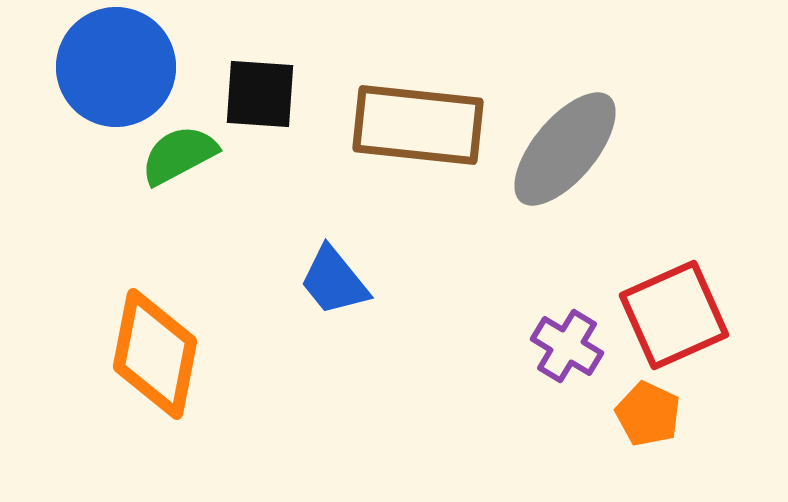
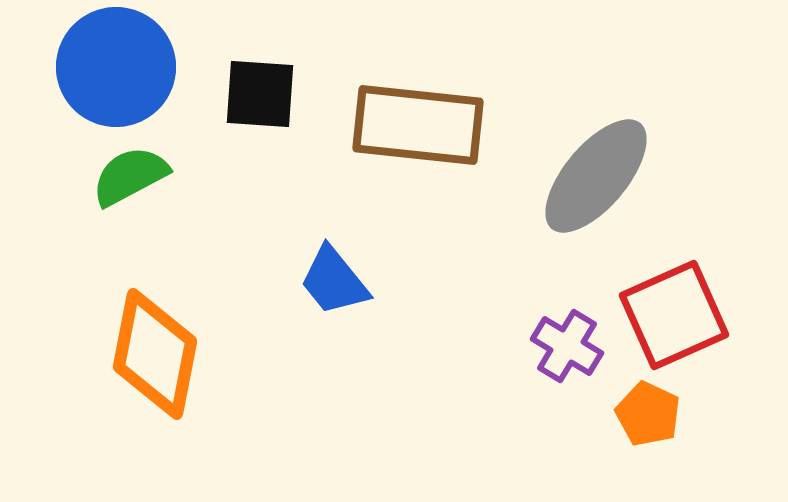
gray ellipse: moved 31 px right, 27 px down
green semicircle: moved 49 px left, 21 px down
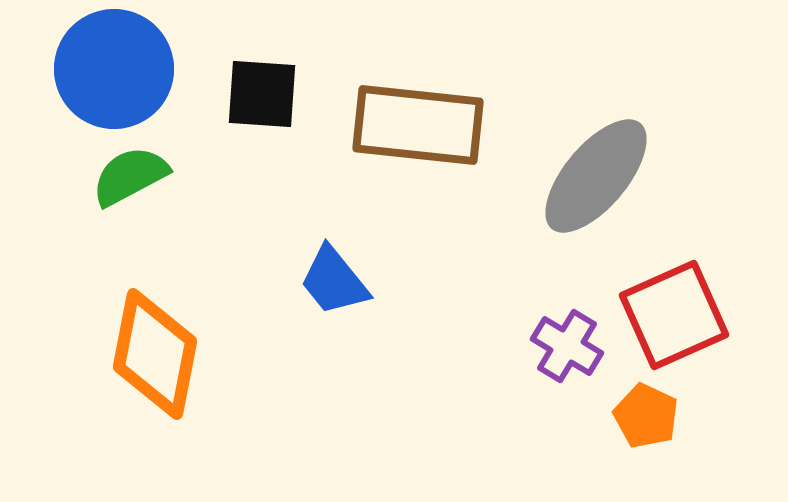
blue circle: moved 2 px left, 2 px down
black square: moved 2 px right
orange pentagon: moved 2 px left, 2 px down
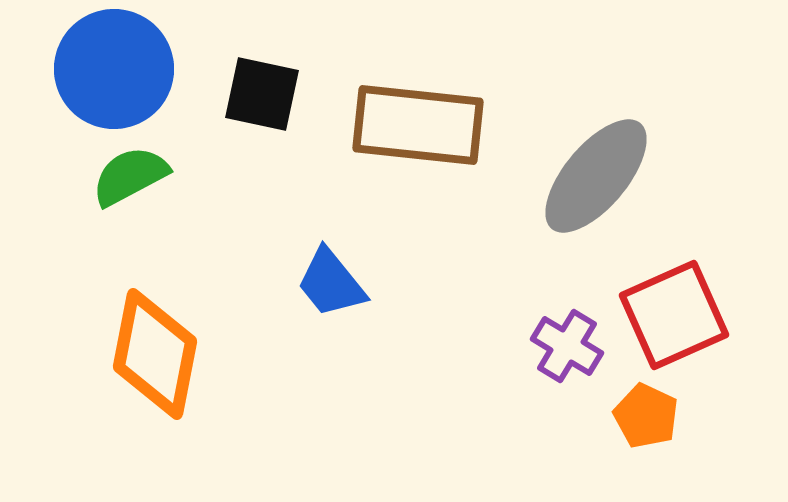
black square: rotated 8 degrees clockwise
blue trapezoid: moved 3 px left, 2 px down
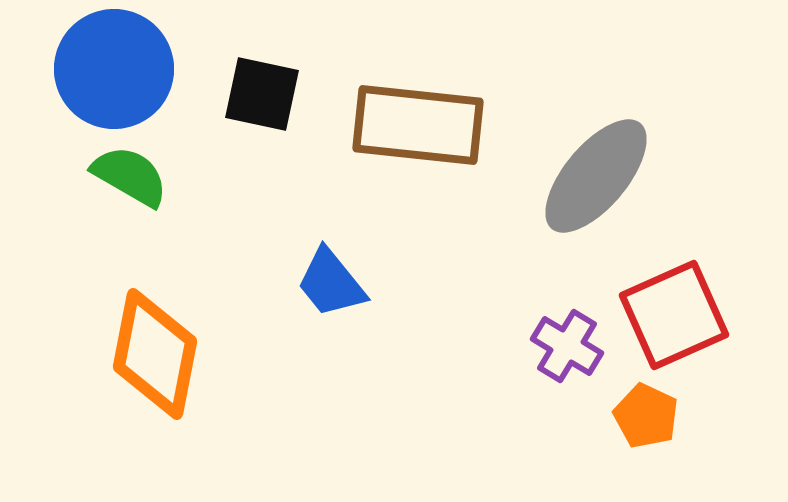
green semicircle: rotated 58 degrees clockwise
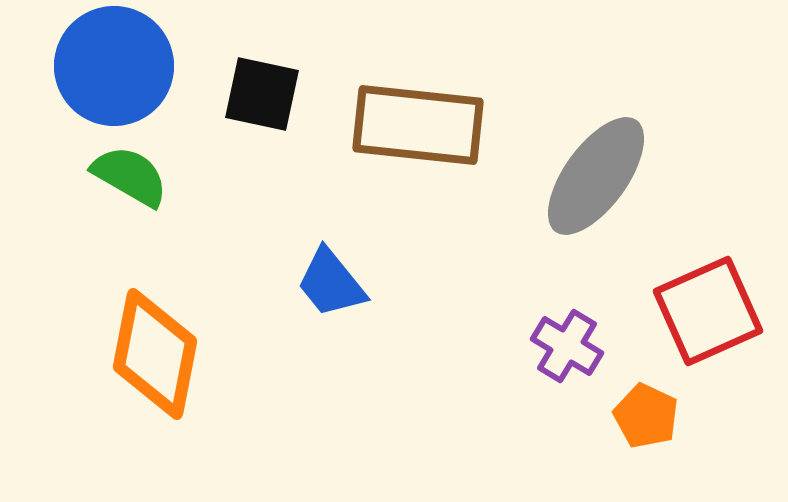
blue circle: moved 3 px up
gray ellipse: rotated 4 degrees counterclockwise
red square: moved 34 px right, 4 px up
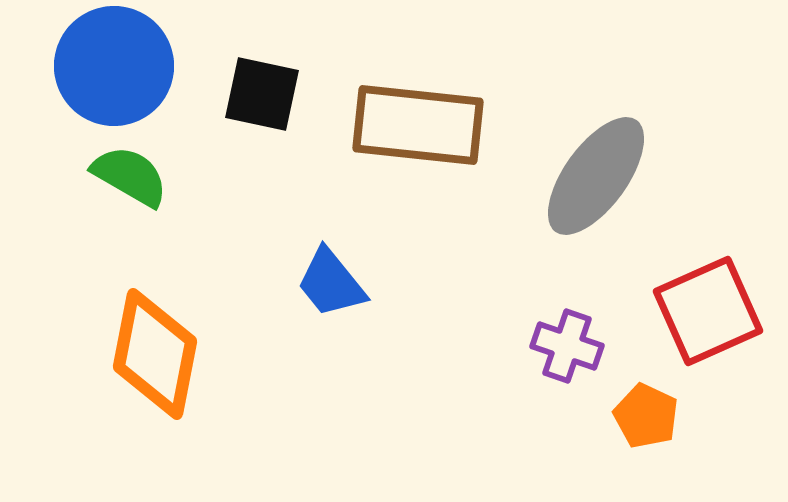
purple cross: rotated 12 degrees counterclockwise
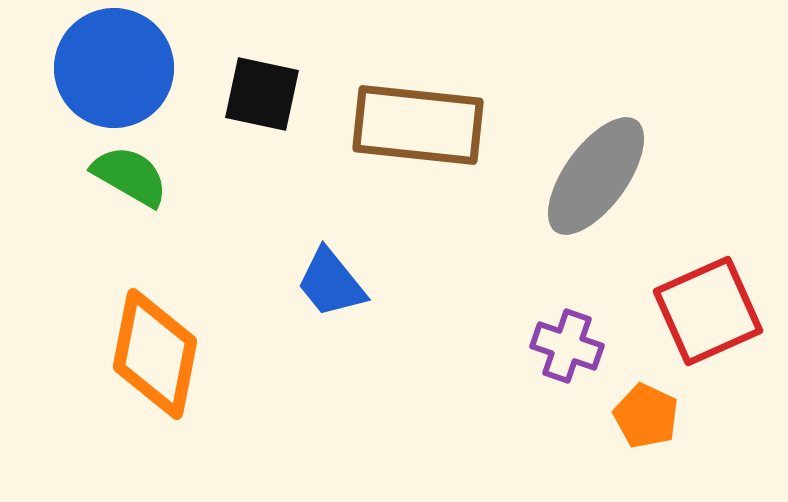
blue circle: moved 2 px down
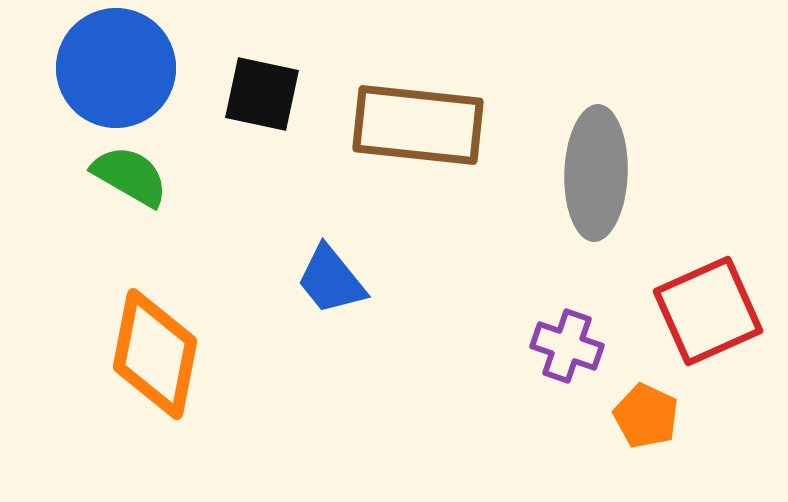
blue circle: moved 2 px right
gray ellipse: moved 3 px up; rotated 34 degrees counterclockwise
blue trapezoid: moved 3 px up
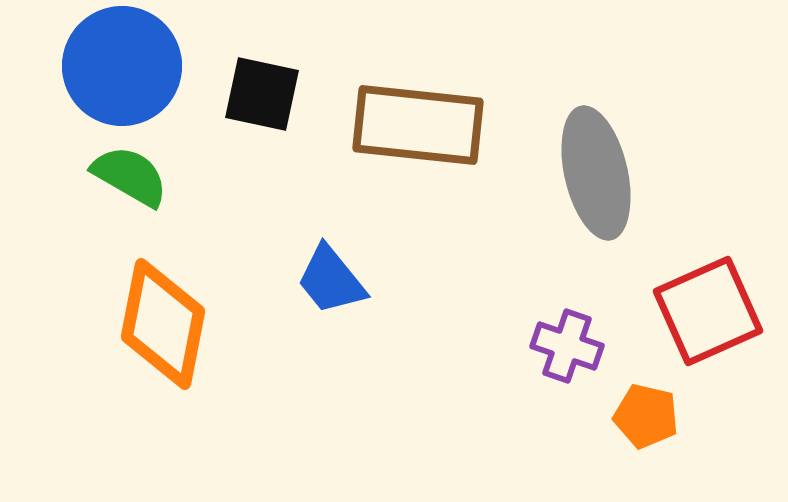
blue circle: moved 6 px right, 2 px up
gray ellipse: rotated 15 degrees counterclockwise
orange diamond: moved 8 px right, 30 px up
orange pentagon: rotated 12 degrees counterclockwise
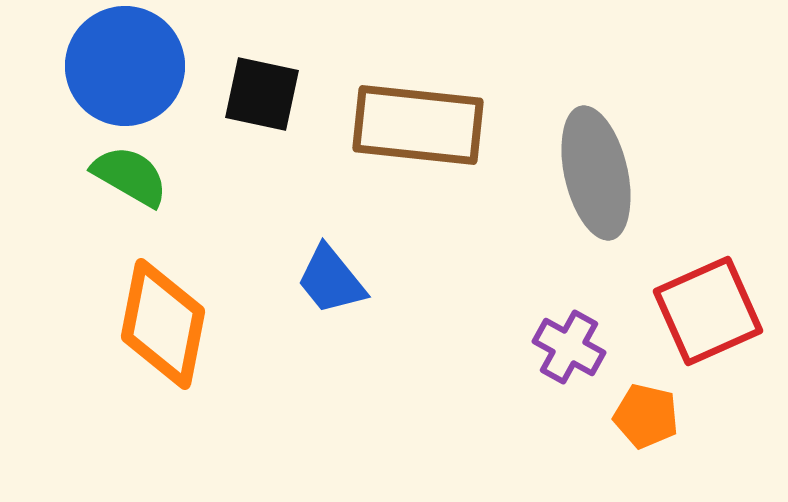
blue circle: moved 3 px right
purple cross: moved 2 px right, 1 px down; rotated 10 degrees clockwise
